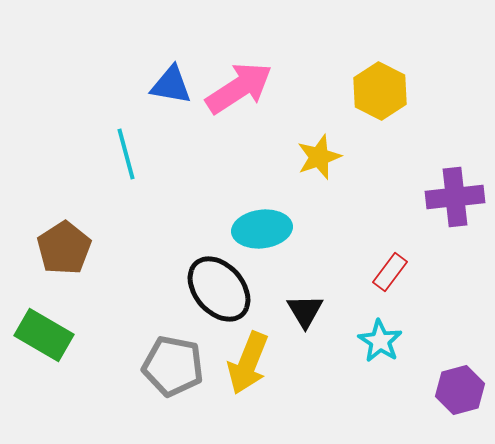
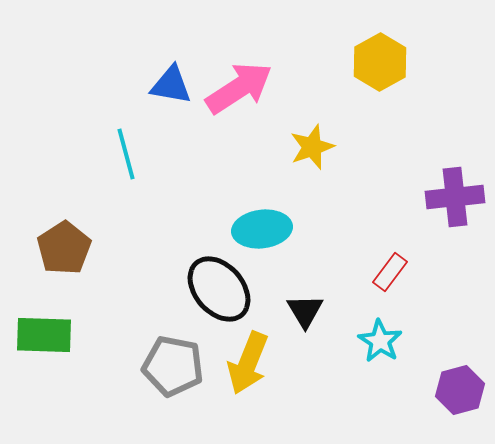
yellow hexagon: moved 29 px up; rotated 4 degrees clockwise
yellow star: moved 7 px left, 10 px up
green rectangle: rotated 28 degrees counterclockwise
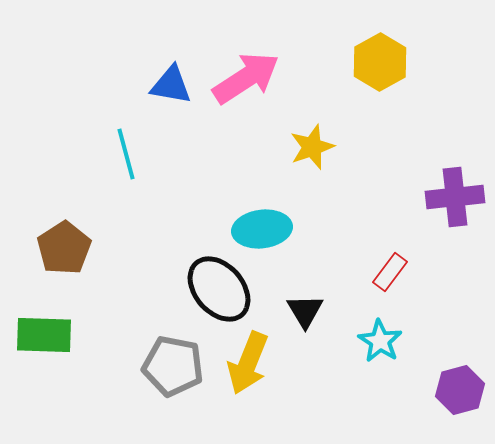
pink arrow: moved 7 px right, 10 px up
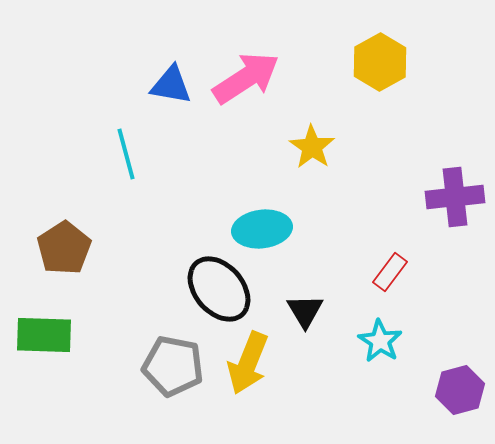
yellow star: rotated 18 degrees counterclockwise
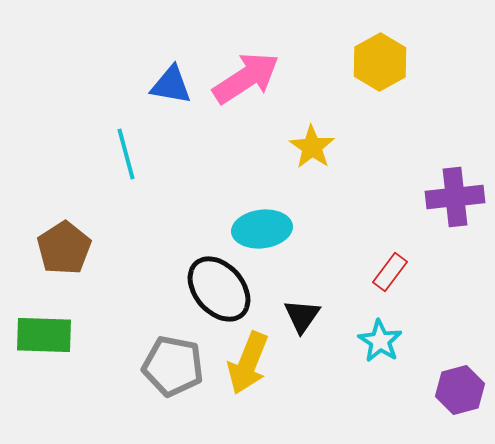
black triangle: moved 3 px left, 5 px down; rotated 6 degrees clockwise
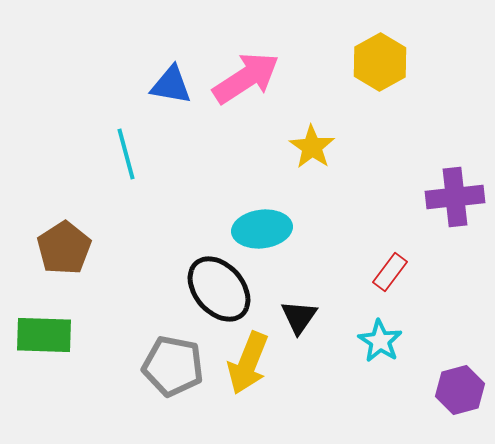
black triangle: moved 3 px left, 1 px down
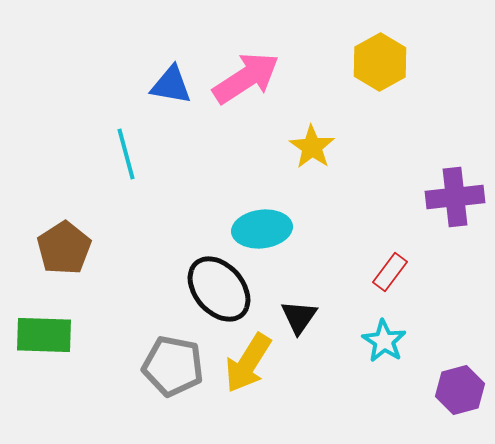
cyan star: moved 4 px right
yellow arrow: rotated 10 degrees clockwise
